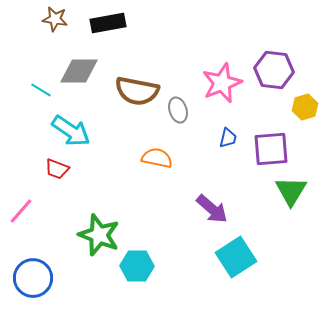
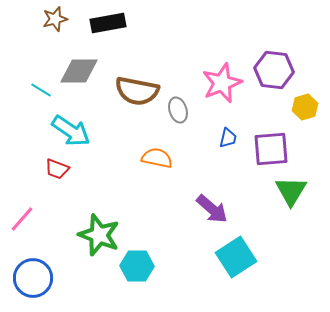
brown star: rotated 25 degrees counterclockwise
pink line: moved 1 px right, 8 px down
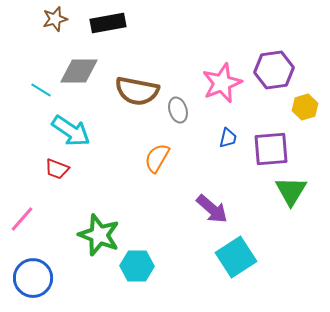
purple hexagon: rotated 15 degrees counterclockwise
orange semicircle: rotated 72 degrees counterclockwise
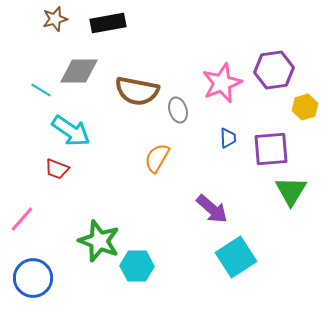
blue trapezoid: rotated 15 degrees counterclockwise
green star: moved 6 px down
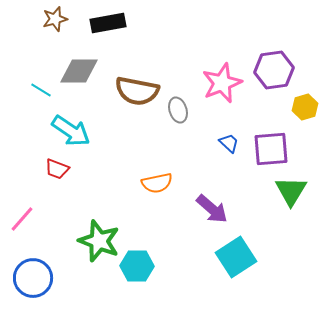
blue trapezoid: moved 1 px right, 5 px down; rotated 45 degrees counterclockwise
orange semicircle: moved 25 px down; rotated 132 degrees counterclockwise
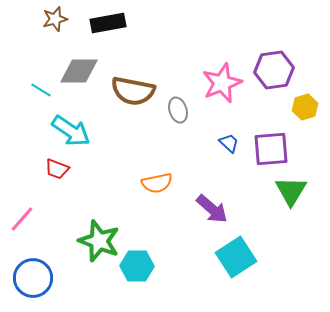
brown semicircle: moved 4 px left
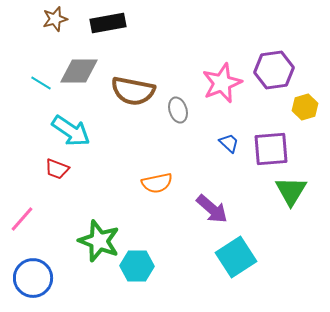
cyan line: moved 7 px up
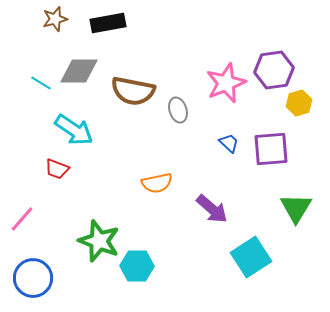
pink star: moved 4 px right
yellow hexagon: moved 6 px left, 4 px up
cyan arrow: moved 3 px right, 1 px up
green triangle: moved 5 px right, 17 px down
cyan square: moved 15 px right
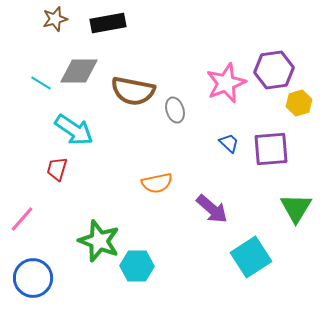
gray ellipse: moved 3 px left
red trapezoid: rotated 85 degrees clockwise
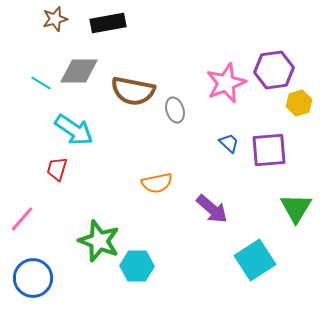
purple square: moved 2 px left, 1 px down
cyan square: moved 4 px right, 3 px down
